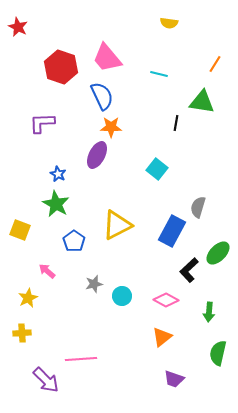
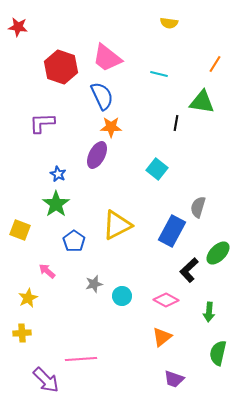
red star: rotated 18 degrees counterclockwise
pink trapezoid: rotated 12 degrees counterclockwise
green star: rotated 8 degrees clockwise
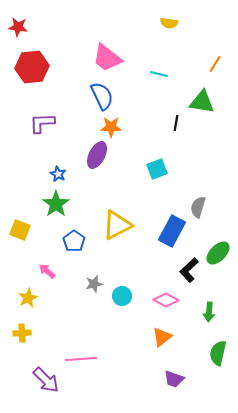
red hexagon: moved 29 px left; rotated 24 degrees counterclockwise
cyan square: rotated 30 degrees clockwise
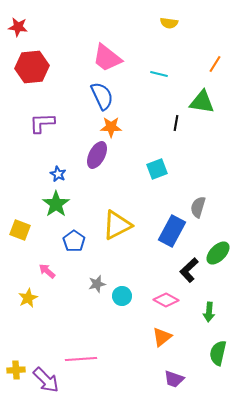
gray star: moved 3 px right
yellow cross: moved 6 px left, 37 px down
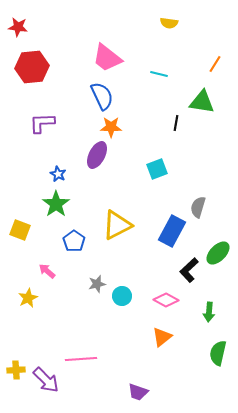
purple trapezoid: moved 36 px left, 13 px down
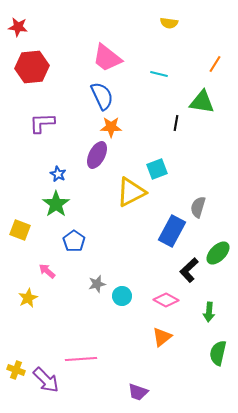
yellow triangle: moved 14 px right, 33 px up
yellow cross: rotated 24 degrees clockwise
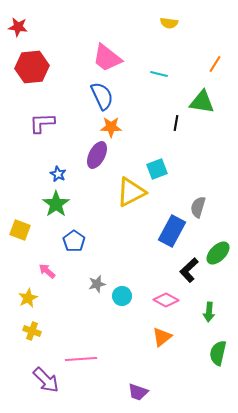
yellow cross: moved 16 px right, 39 px up
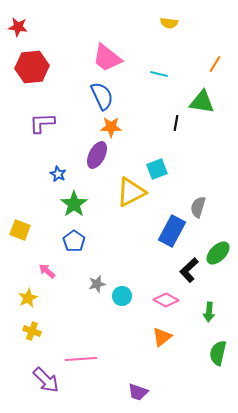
green star: moved 18 px right
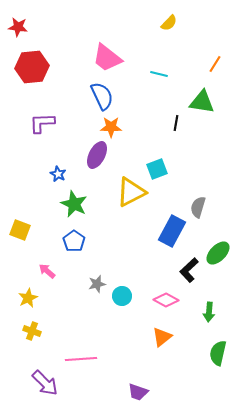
yellow semicircle: rotated 54 degrees counterclockwise
green star: rotated 12 degrees counterclockwise
purple arrow: moved 1 px left, 3 px down
